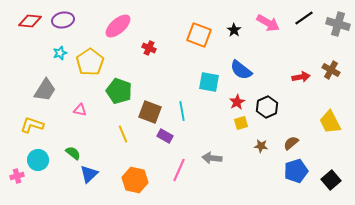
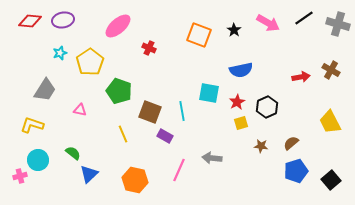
blue semicircle: rotated 50 degrees counterclockwise
cyan square: moved 11 px down
pink cross: moved 3 px right
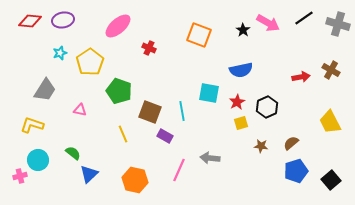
black star: moved 9 px right
gray arrow: moved 2 px left
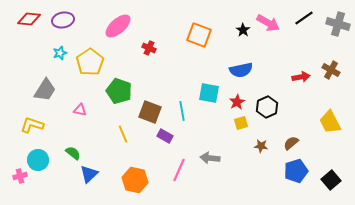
red diamond: moved 1 px left, 2 px up
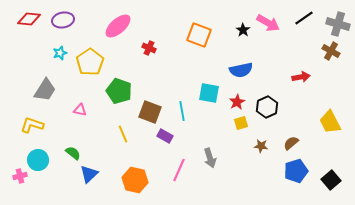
brown cross: moved 19 px up
gray arrow: rotated 114 degrees counterclockwise
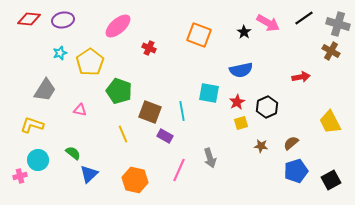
black star: moved 1 px right, 2 px down
black square: rotated 12 degrees clockwise
